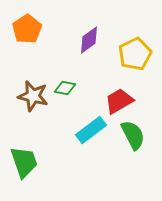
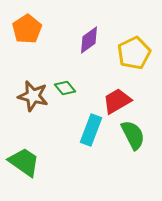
yellow pentagon: moved 1 px left, 1 px up
green diamond: rotated 40 degrees clockwise
red trapezoid: moved 2 px left
cyan rectangle: rotated 32 degrees counterclockwise
green trapezoid: rotated 36 degrees counterclockwise
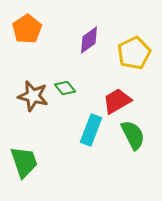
green trapezoid: rotated 36 degrees clockwise
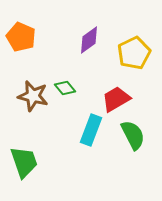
orange pentagon: moved 6 px left, 8 px down; rotated 16 degrees counterclockwise
red trapezoid: moved 1 px left, 2 px up
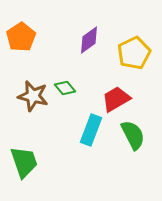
orange pentagon: rotated 16 degrees clockwise
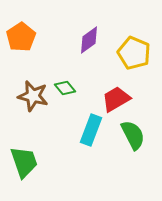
yellow pentagon: rotated 24 degrees counterclockwise
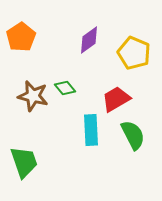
cyan rectangle: rotated 24 degrees counterclockwise
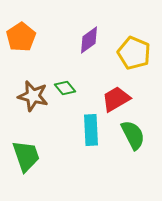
green trapezoid: moved 2 px right, 6 px up
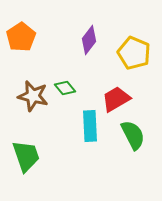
purple diamond: rotated 16 degrees counterclockwise
cyan rectangle: moved 1 px left, 4 px up
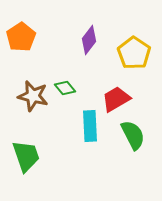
yellow pentagon: rotated 12 degrees clockwise
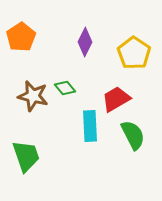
purple diamond: moved 4 px left, 2 px down; rotated 12 degrees counterclockwise
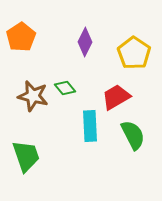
red trapezoid: moved 2 px up
